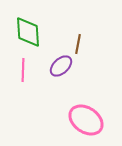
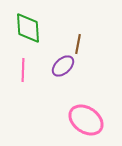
green diamond: moved 4 px up
purple ellipse: moved 2 px right
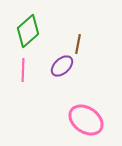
green diamond: moved 3 px down; rotated 52 degrees clockwise
purple ellipse: moved 1 px left
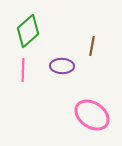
brown line: moved 14 px right, 2 px down
purple ellipse: rotated 45 degrees clockwise
pink ellipse: moved 6 px right, 5 px up
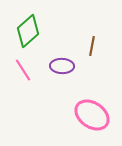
pink line: rotated 35 degrees counterclockwise
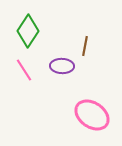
green diamond: rotated 16 degrees counterclockwise
brown line: moved 7 px left
pink line: moved 1 px right
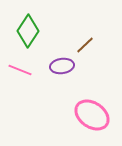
brown line: moved 1 px up; rotated 36 degrees clockwise
purple ellipse: rotated 10 degrees counterclockwise
pink line: moved 4 px left; rotated 35 degrees counterclockwise
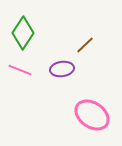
green diamond: moved 5 px left, 2 px down
purple ellipse: moved 3 px down
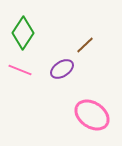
purple ellipse: rotated 25 degrees counterclockwise
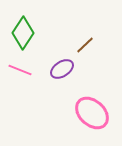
pink ellipse: moved 2 px up; rotated 8 degrees clockwise
